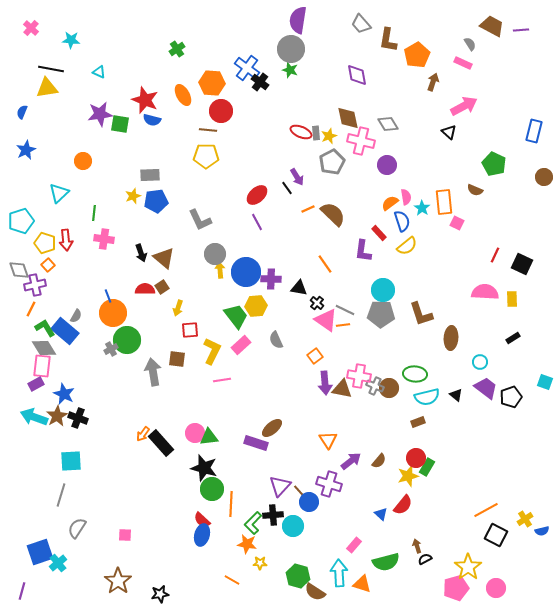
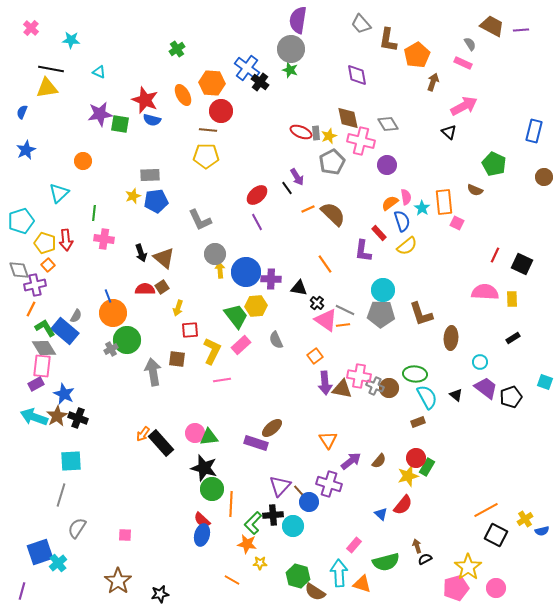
cyan semicircle at (427, 397): rotated 105 degrees counterclockwise
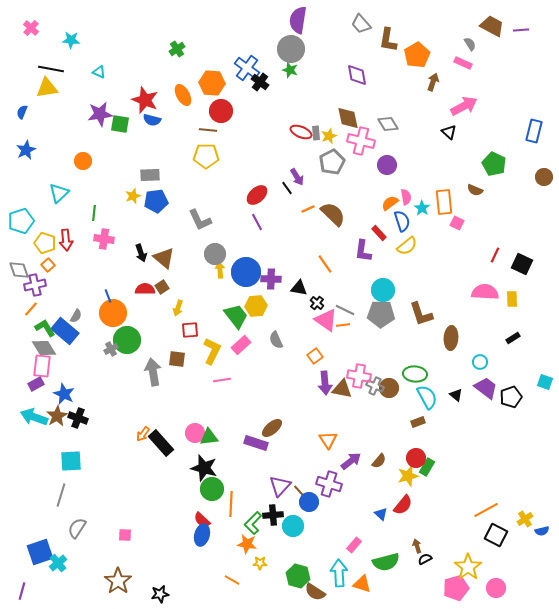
orange line at (31, 309): rotated 14 degrees clockwise
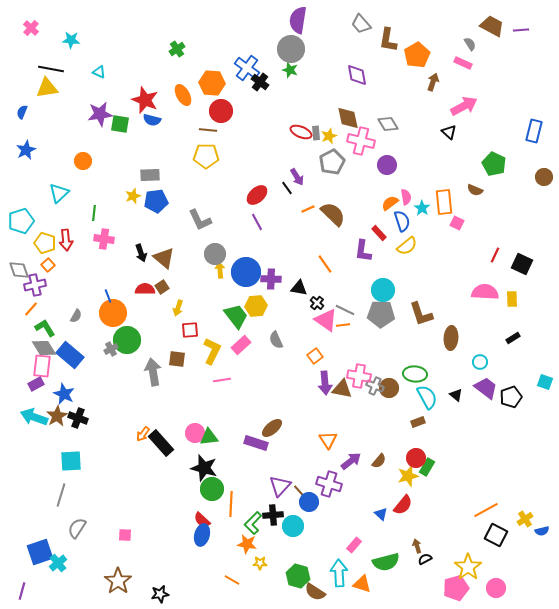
blue rectangle at (65, 331): moved 5 px right, 24 px down
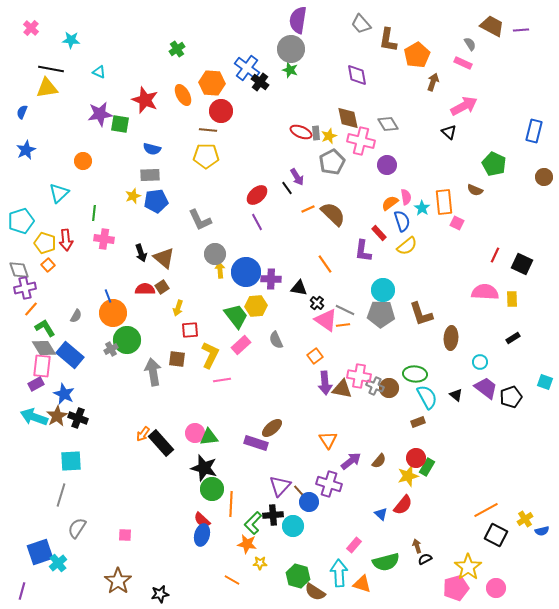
blue semicircle at (152, 120): moved 29 px down
purple cross at (35, 285): moved 10 px left, 3 px down
yellow L-shape at (212, 351): moved 2 px left, 4 px down
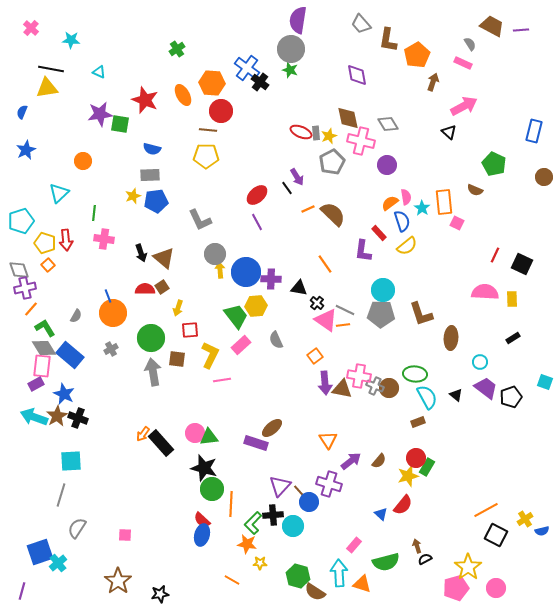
green circle at (127, 340): moved 24 px right, 2 px up
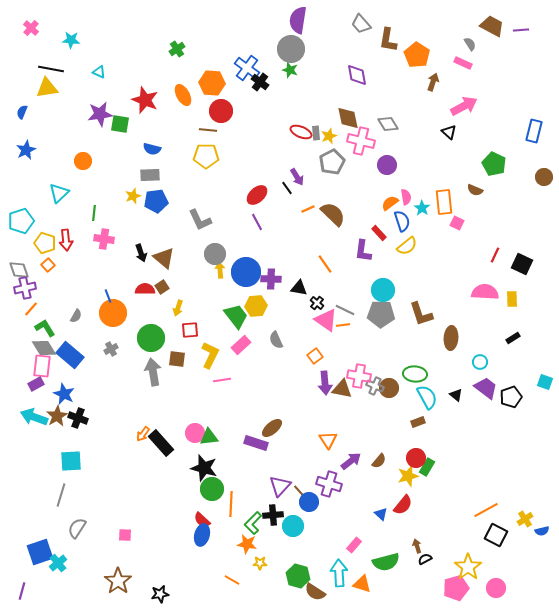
orange pentagon at (417, 55): rotated 10 degrees counterclockwise
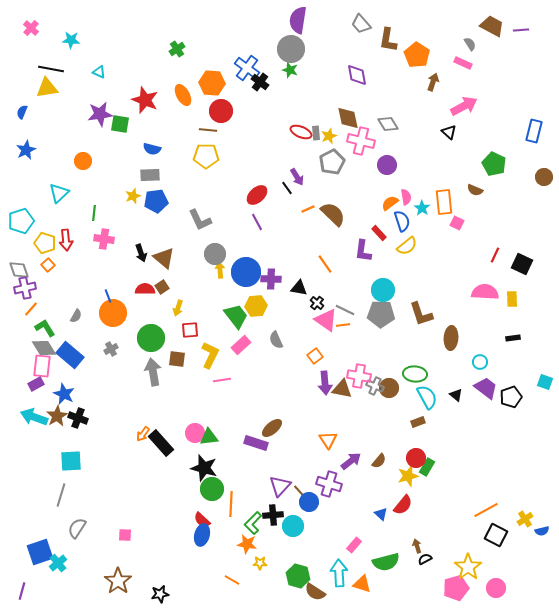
black rectangle at (513, 338): rotated 24 degrees clockwise
